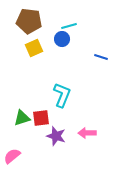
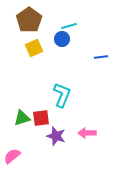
brown pentagon: moved 1 px up; rotated 30 degrees clockwise
blue line: rotated 24 degrees counterclockwise
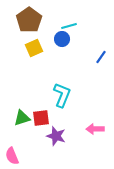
blue line: rotated 48 degrees counterclockwise
pink arrow: moved 8 px right, 4 px up
pink semicircle: rotated 72 degrees counterclockwise
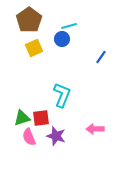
pink semicircle: moved 17 px right, 19 px up
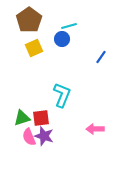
purple star: moved 12 px left
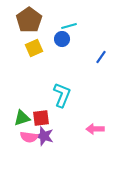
pink semicircle: rotated 60 degrees counterclockwise
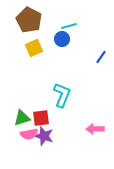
brown pentagon: rotated 10 degrees counterclockwise
pink semicircle: moved 3 px up; rotated 18 degrees counterclockwise
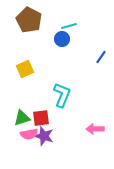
yellow square: moved 9 px left, 21 px down
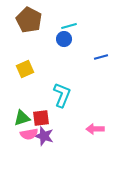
blue circle: moved 2 px right
blue line: rotated 40 degrees clockwise
